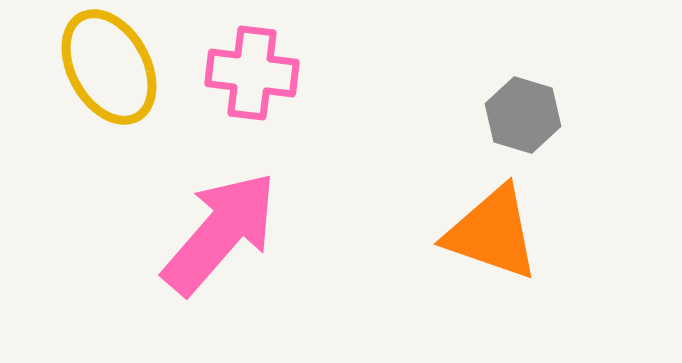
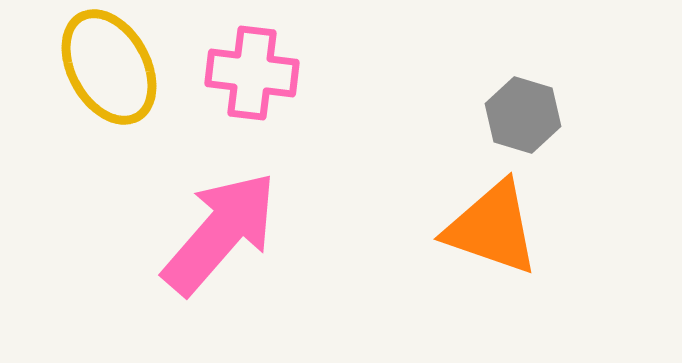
orange triangle: moved 5 px up
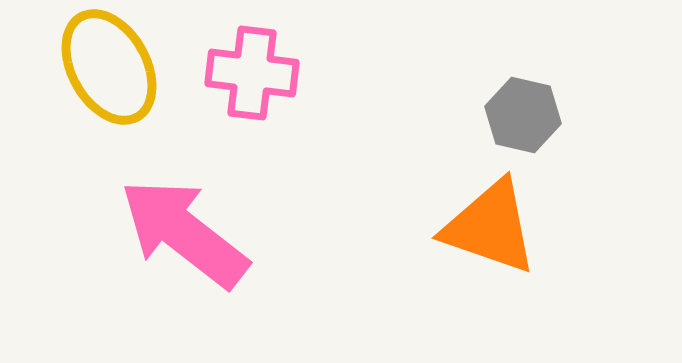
gray hexagon: rotated 4 degrees counterclockwise
orange triangle: moved 2 px left, 1 px up
pink arrow: moved 36 px left; rotated 93 degrees counterclockwise
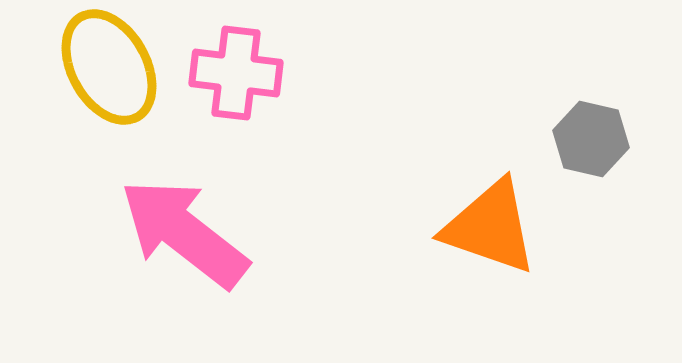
pink cross: moved 16 px left
gray hexagon: moved 68 px right, 24 px down
